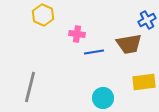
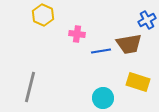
blue line: moved 7 px right, 1 px up
yellow rectangle: moved 6 px left; rotated 25 degrees clockwise
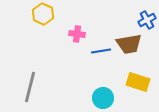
yellow hexagon: moved 1 px up
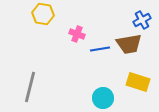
yellow hexagon: rotated 15 degrees counterclockwise
blue cross: moved 5 px left
pink cross: rotated 14 degrees clockwise
blue line: moved 1 px left, 2 px up
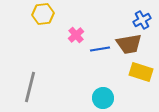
yellow hexagon: rotated 15 degrees counterclockwise
pink cross: moved 1 px left, 1 px down; rotated 28 degrees clockwise
yellow rectangle: moved 3 px right, 10 px up
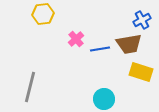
pink cross: moved 4 px down
cyan circle: moved 1 px right, 1 px down
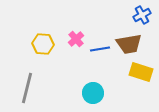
yellow hexagon: moved 30 px down; rotated 10 degrees clockwise
blue cross: moved 5 px up
gray line: moved 3 px left, 1 px down
cyan circle: moved 11 px left, 6 px up
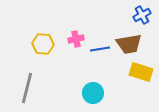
pink cross: rotated 28 degrees clockwise
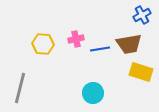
gray line: moved 7 px left
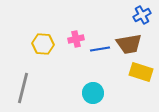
gray line: moved 3 px right
